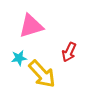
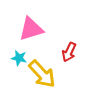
pink triangle: moved 3 px down
cyan star: rotated 21 degrees clockwise
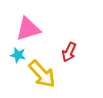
pink triangle: moved 3 px left
cyan star: moved 1 px left, 3 px up
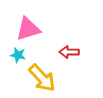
red arrow: rotated 66 degrees clockwise
yellow arrow: moved 4 px down
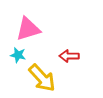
red arrow: moved 4 px down
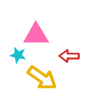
pink triangle: moved 8 px right, 6 px down; rotated 16 degrees clockwise
yellow arrow: rotated 12 degrees counterclockwise
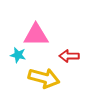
yellow arrow: moved 2 px right; rotated 20 degrees counterclockwise
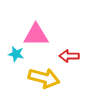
cyan star: moved 2 px left, 1 px up
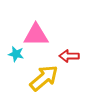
yellow arrow: rotated 56 degrees counterclockwise
